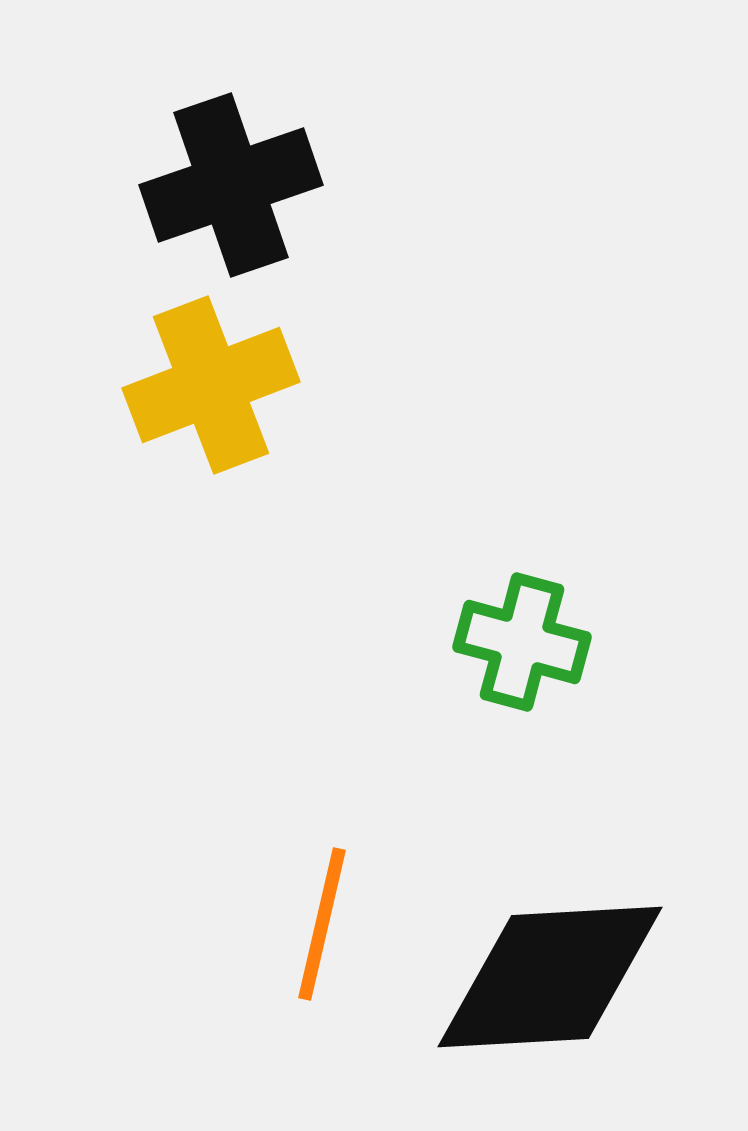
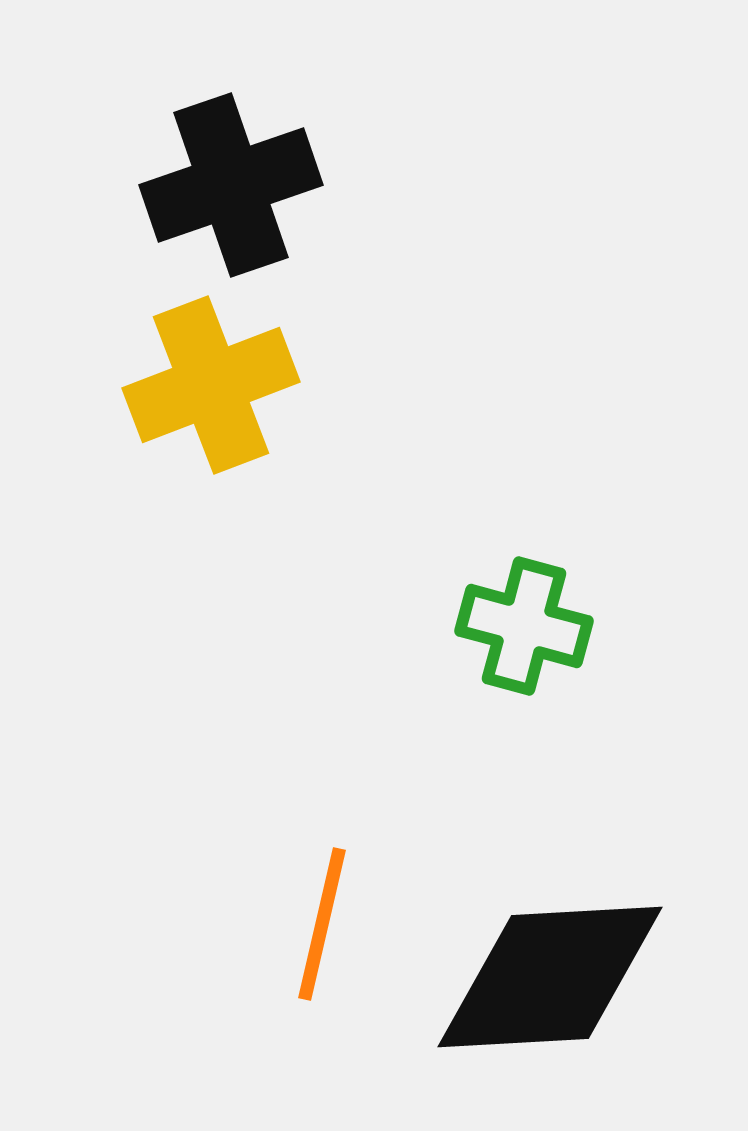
green cross: moved 2 px right, 16 px up
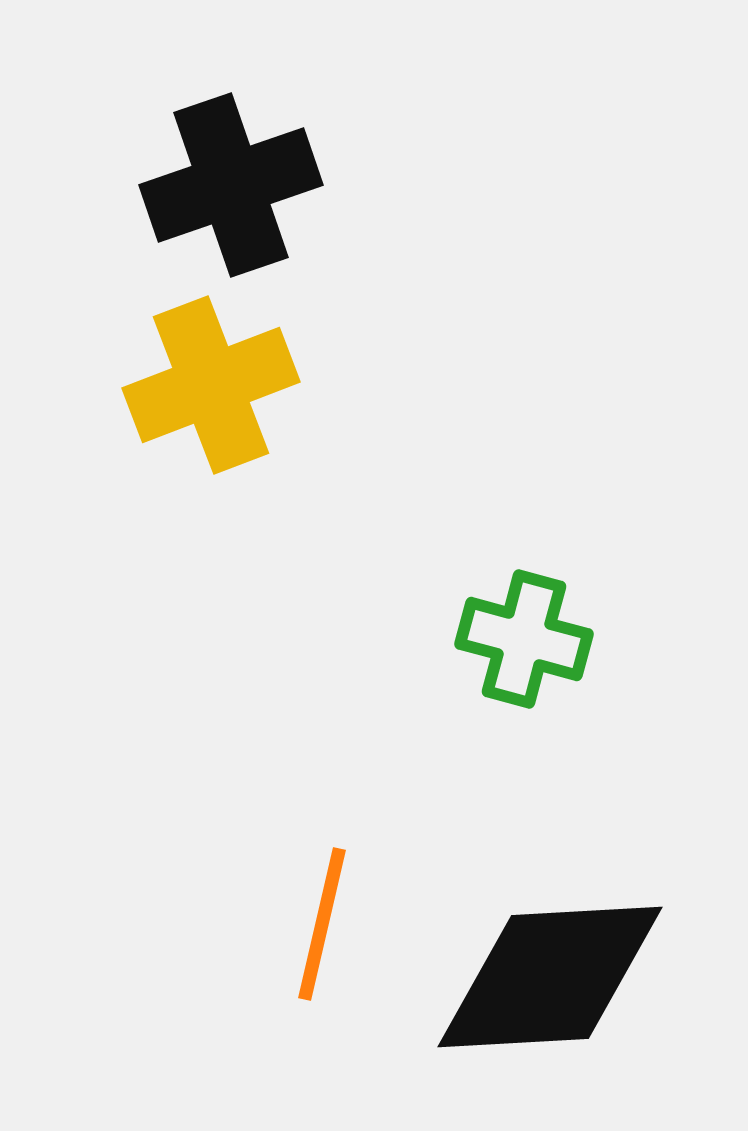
green cross: moved 13 px down
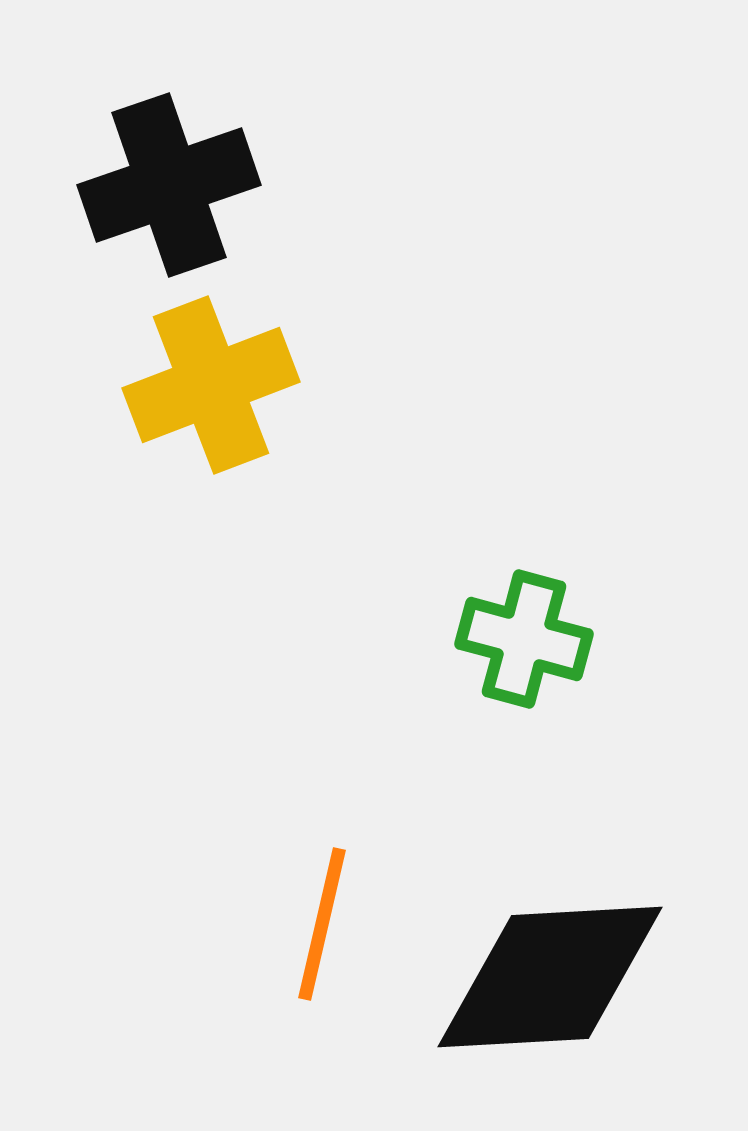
black cross: moved 62 px left
